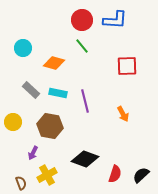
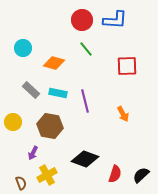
green line: moved 4 px right, 3 px down
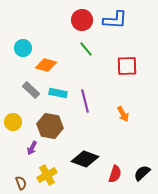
orange diamond: moved 8 px left, 2 px down
purple arrow: moved 1 px left, 5 px up
black semicircle: moved 1 px right, 2 px up
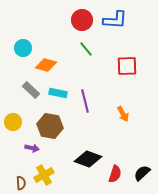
purple arrow: rotated 104 degrees counterclockwise
black diamond: moved 3 px right
yellow cross: moved 3 px left
brown semicircle: rotated 16 degrees clockwise
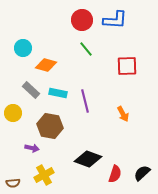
yellow circle: moved 9 px up
brown semicircle: moved 8 px left; rotated 88 degrees clockwise
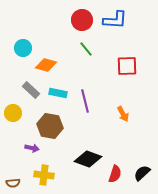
yellow cross: rotated 36 degrees clockwise
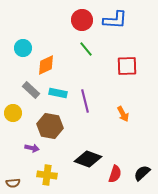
orange diamond: rotated 40 degrees counterclockwise
yellow cross: moved 3 px right
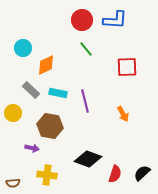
red square: moved 1 px down
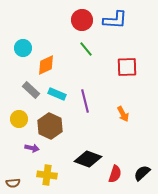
cyan rectangle: moved 1 px left, 1 px down; rotated 12 degrees clockwise
yellow circle: moved 6 px right, 6 px down
brown hexagon: rotated 15 degrees clockwise
